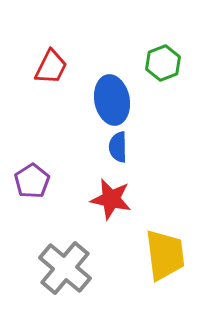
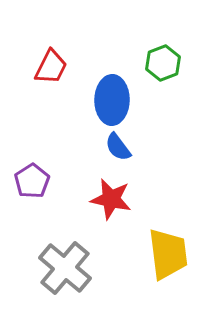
blue ellipse: rotated 12 degrees clockwise
blue semicircle: rotated 36 degrees counterclockwise
yellow trapezoid: moved 3 px right, 1 px up
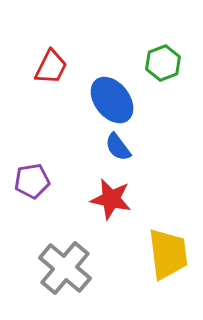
blue ellipse: rotated 39 degrees counterclockwise
purple pentagon: rotated 24 degrees clockwise
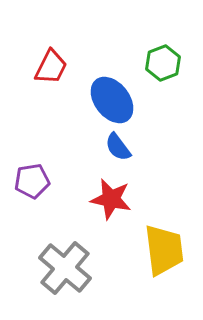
yellow trapezoid: moved 4 px left, 4 px up
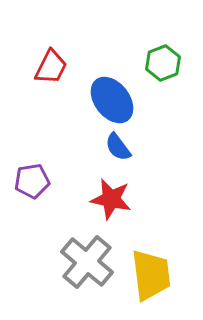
yellow trapezoid: moved 13 px left, 25 px down
gray cross: moved 22 px right, 6 px up
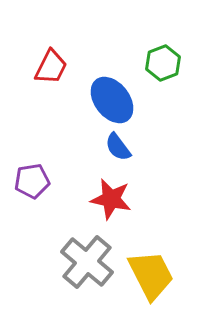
yellow trapezoid: rotated 20 degrees counterclockwise
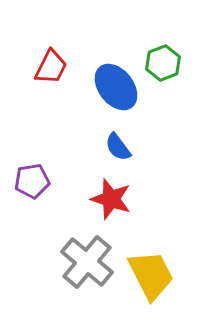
blue ellipse: moved 4 px right, 13 px up
red star: rotated 6 degrees clockwise
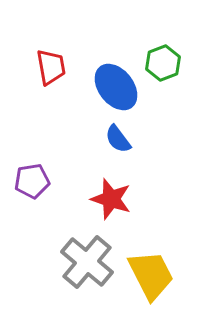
red trapezoid: rotated 36 degrees counterclockwise
blue semicircle: moved 8 px up
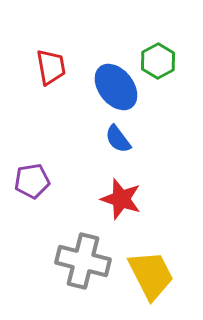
green hexagon: moved 5 px left, 2 px up; rotated 8 degrees counterclockwise
red star: moved 10 px right
gray cross: moved 4 px left, 1 px up; rotated 26 degrees counterclockwise
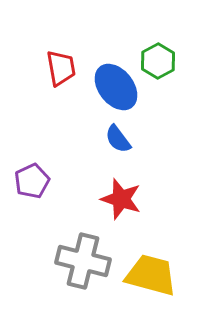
red trapezoid: moved 10 px right, 1 px down
purple pentagon: rotated 16 degrees counterclockwise
yellow trapezoid: rotated 48 degrees counterclockwise
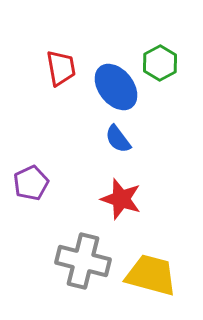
green hexagon: moved 2 px right, 2 px down
purple pentagon: moved 1 px left, 2 px down
